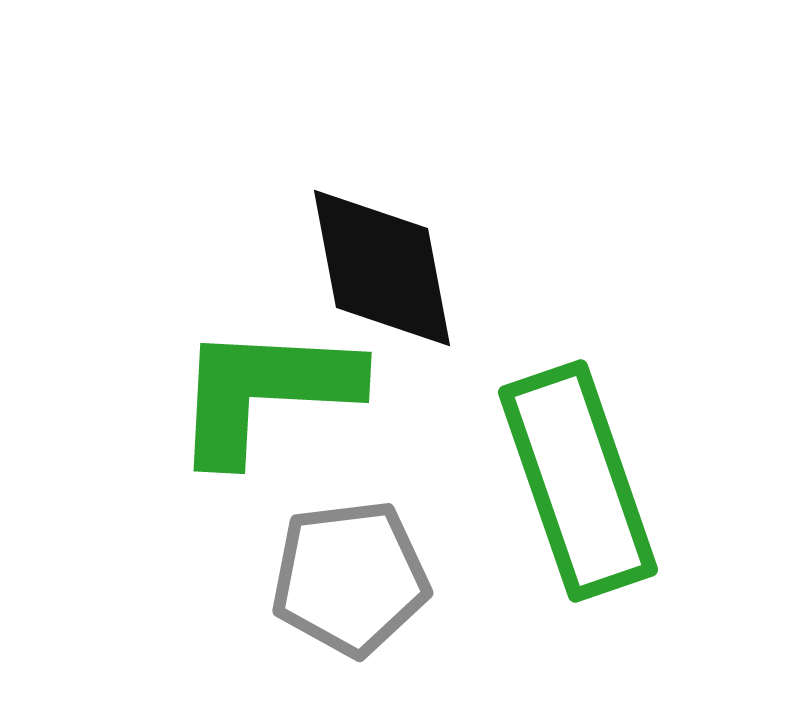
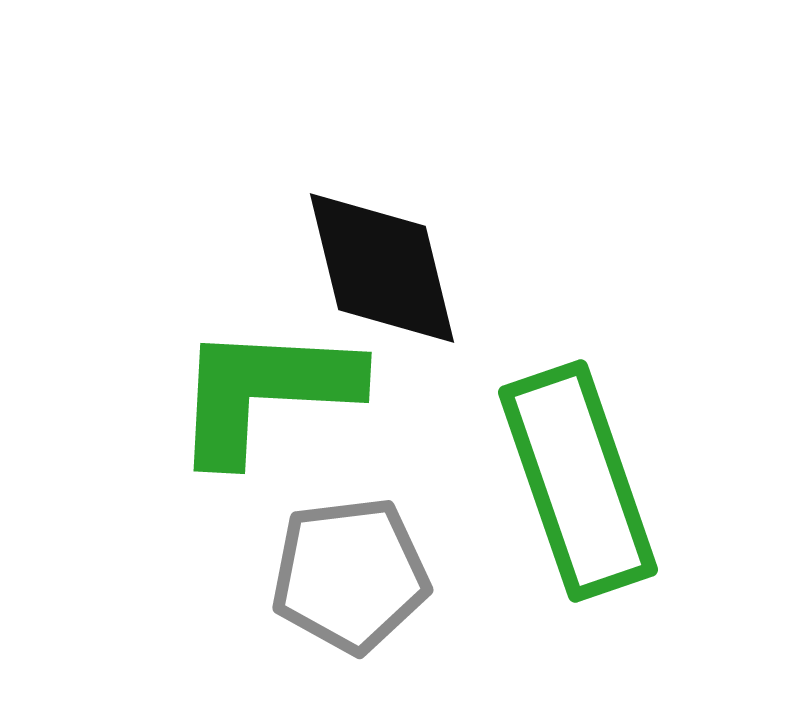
black diamond: rotated 3 degrees counterclockwise
gray pentagon: moved 3 px up
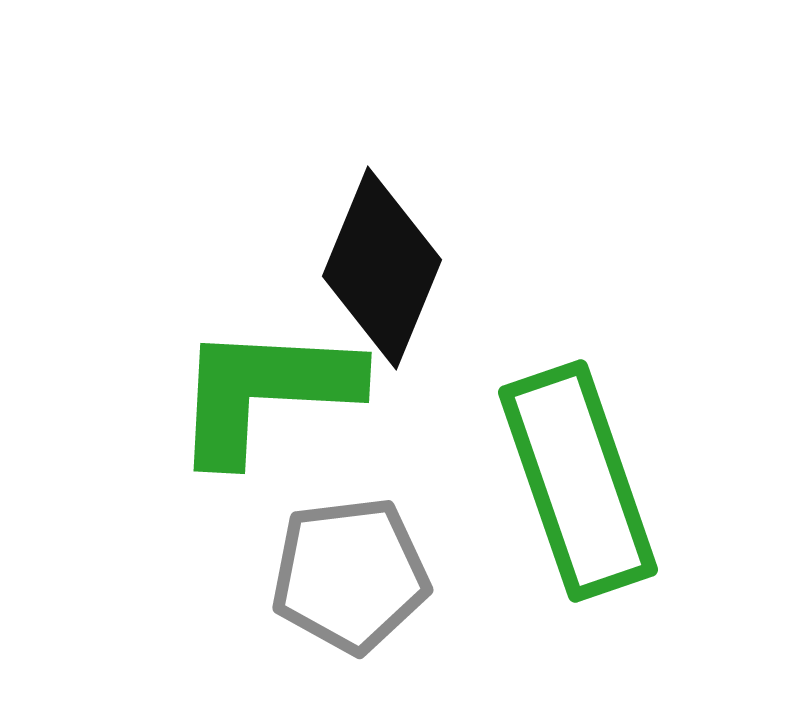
black diamond: rotated 36 degrees clockwise
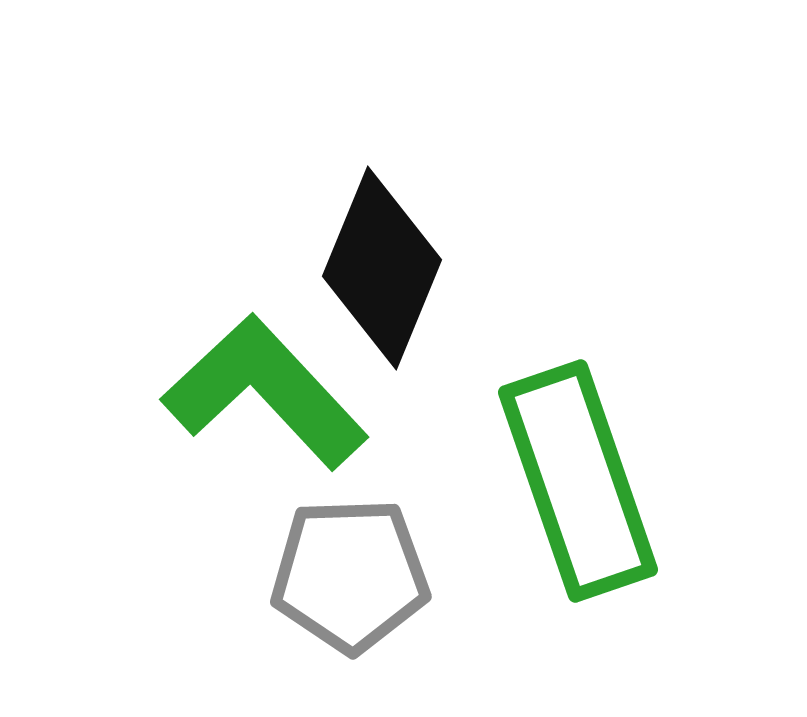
green L-shape: rotated 44 degrees clockwise
gray pentagon: rotated 5 degrees clockwise
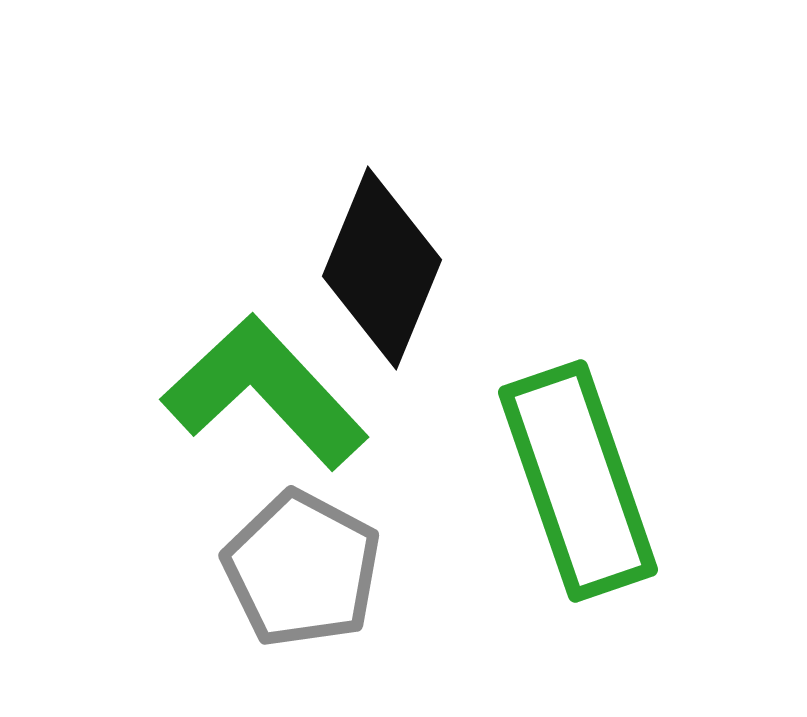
gray pentagon: moved 48 px left, 6 px up; rotated 30 degrees clockwise
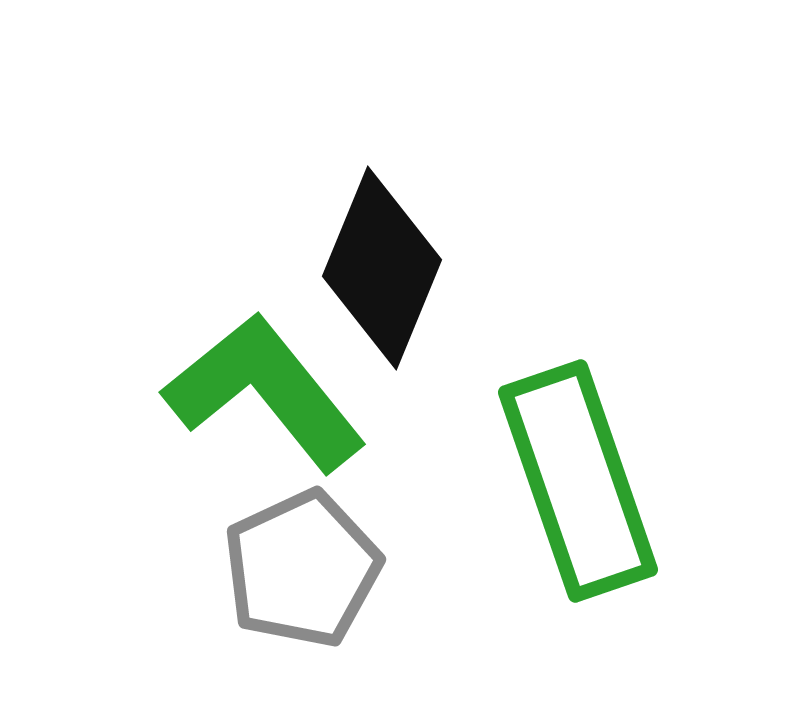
green L-shape: rotated 4 degrees clockwise
gray pentagon: rotated 19 degrees clockwise
